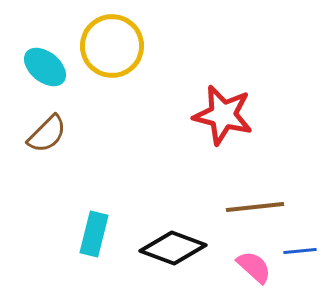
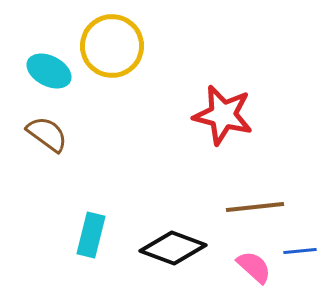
cyan ellipse: moved 4 px right, 4 px down; rotated 12 degrees counterclockwise
brown semicircle: rotated 99 degrees counterclockwise
cyan rectangle: moved 3 px left, 1 px down
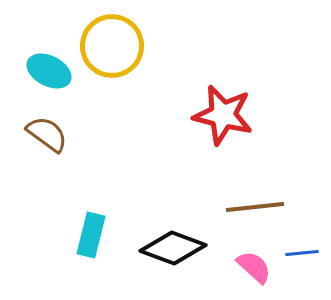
blue line: moved 2 px right, 2 px down
